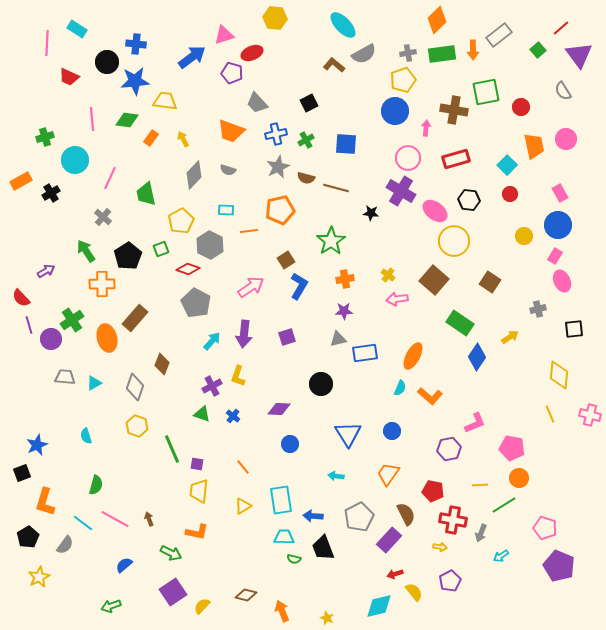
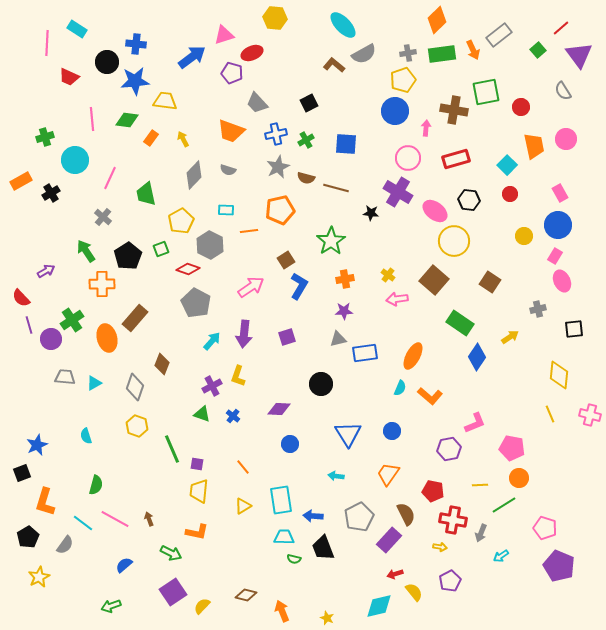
orange arrow at (473, 50): rotated 24 degrees counterclockwise
purple cross at (401, 191): moved 3 px left, 1 px down
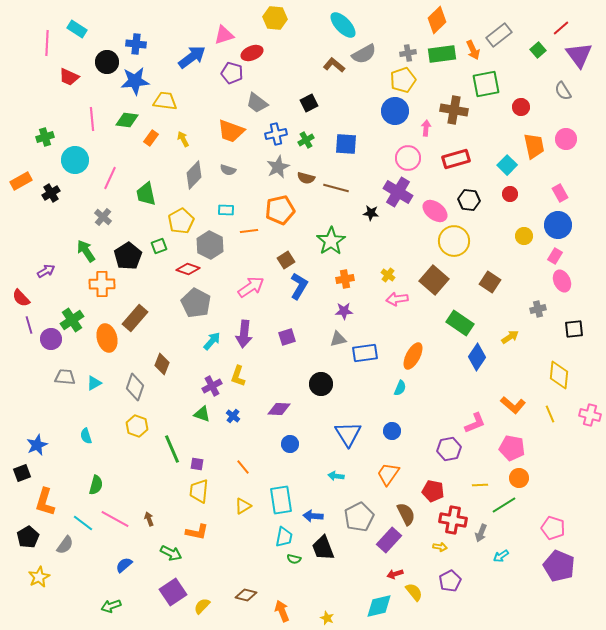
green square at (486, 92): moved 8 px up
gray trapezoid at (257, 103): rotated 10 degrees counterclockwise
green square at (161, 249): moved 2 px left, 3 px up
orange L-shape at (430, 396): moved 83 px right, 9 px down
pink pentagon at (545, 528): moved 8 px right
cyan trapezoid at (284, 537): rotated 100 degrees clockwise
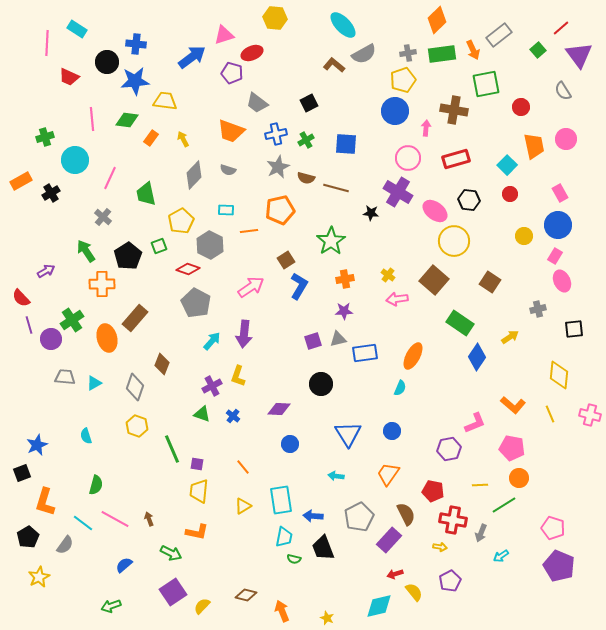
purple square at (287, 337): moved 26 px right, 4 px down
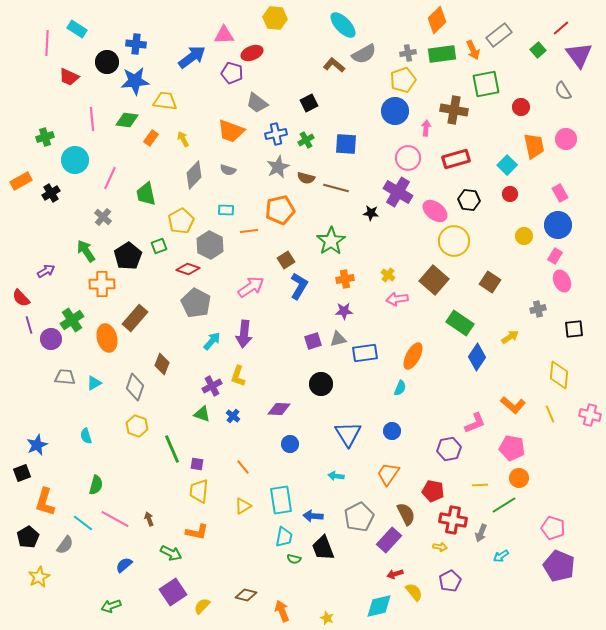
pink triangle at (224, 35): rotated 15 degrees clockwise
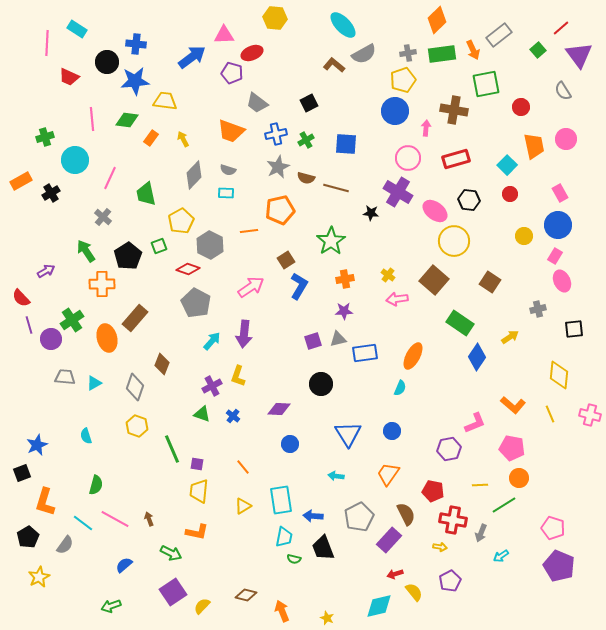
cyan rectangle at (226, 210): moved 17 px up
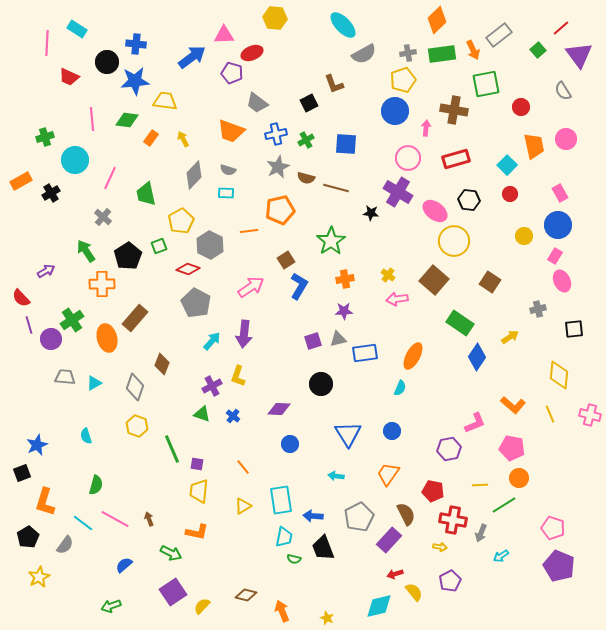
brown L-shape at (334, 65): moved 19 px down; rotated 150 degrees counterclockwise
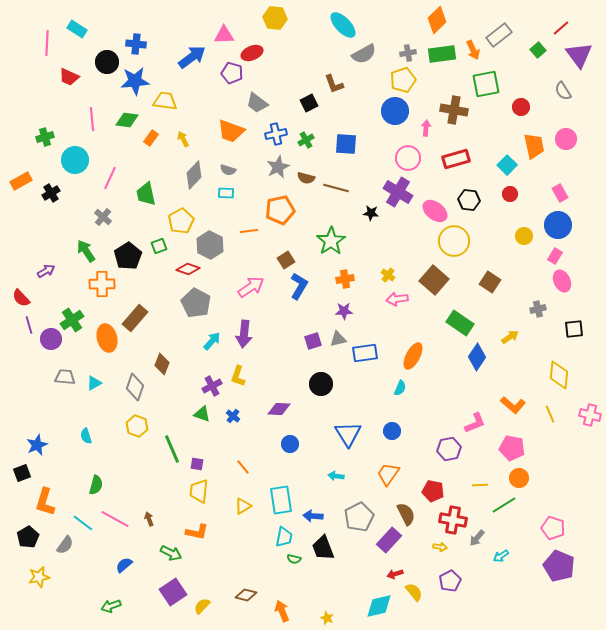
gray arrow at (481, 533): moved 4 px left, 5 px down; rotated 18 degrees clockwise
yellow star at (39, 577): rotated 15 degrees clockwise
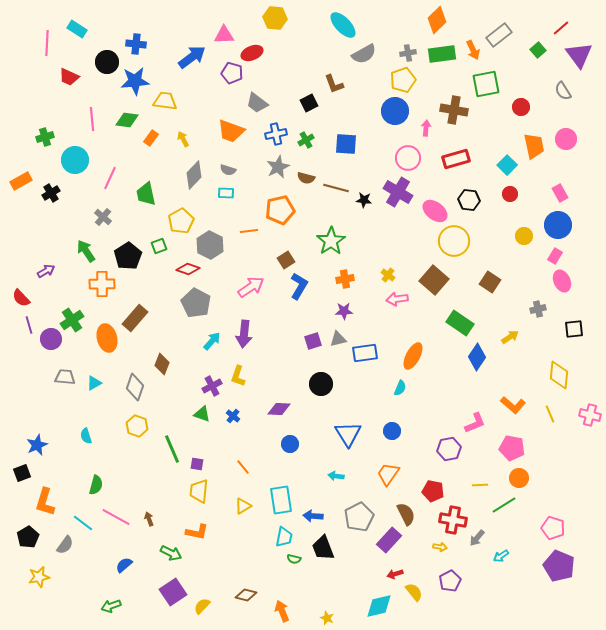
black star at (371, 213): moved 7 px left, 13 px up
pink line at (115, 519): moved 1 px right, 2 px up
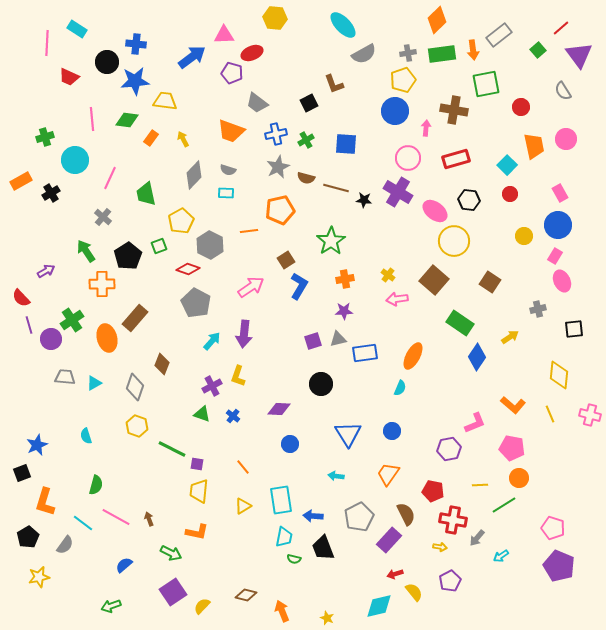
orange arrow at (473, 50): rotated 18 degrees clockwise
green line at (172, 449): rotated 40 degrees counterclockwise
